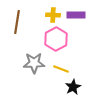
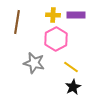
gray star: rotated 15 degrees clockwise
yellow line: moved 10 px right, 2 px up; rotated 14 degrees clockwise
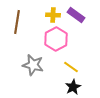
purple rectangle: rotated 36 degrees clockwise
gray star: moved 1 px left, 2 px down
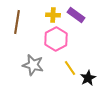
yellow line: moved 1 px left, 1 px down; rotated 21 degrees clockwise
black star: moved 15 px right, 9 px up
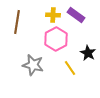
black star: moved 25 px up; rotated 14 degrees counterclockwise
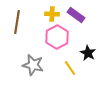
yellow cross: moved 1 px left, 1 px up
pink hexagon: moved 1 px right, 2 px up
